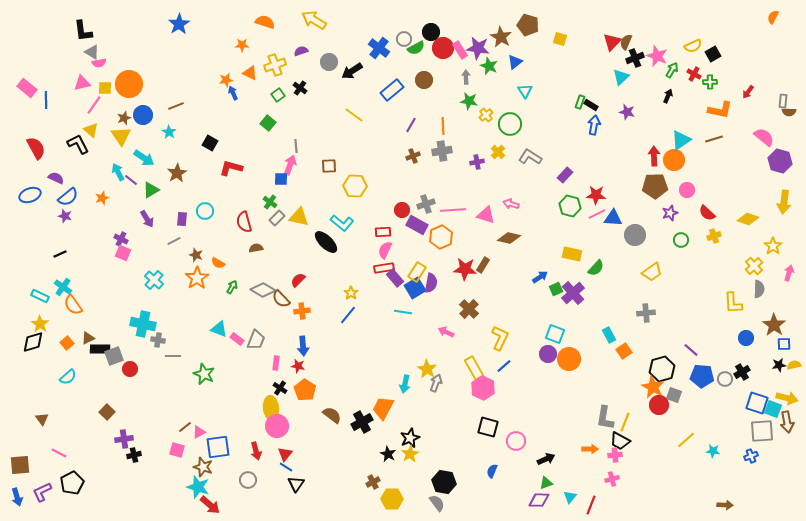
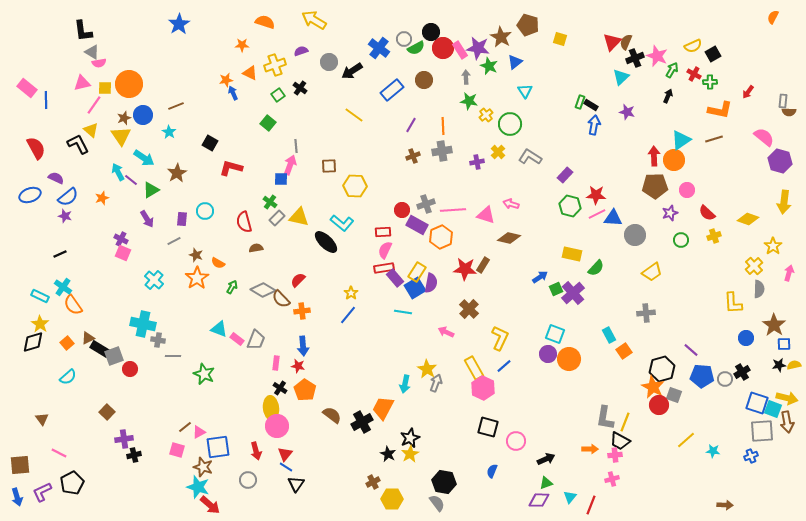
black rectangle at (100, 349): rotated 30 degrees clockwise
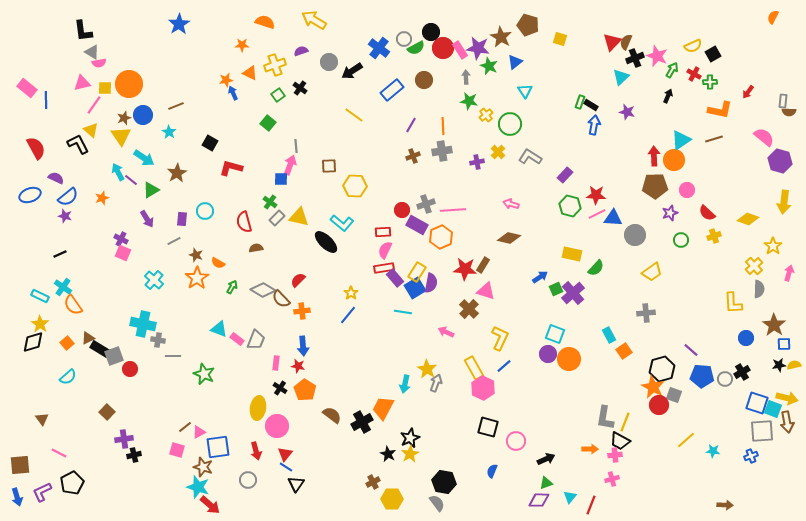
pink triangle at (486, 215): moved 76 px down
yellow ellipse at (271, 408): moved 13 px left; rotated 15 degrees clockwise
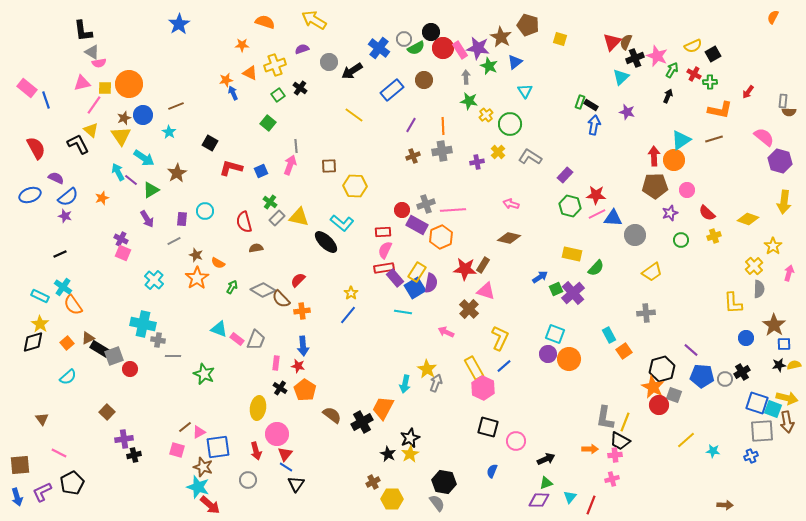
purple semicircle at (301, 51): moved 1 px right, 2 px up
blue line at (46, 100): rotated 18 degrees counterclockwise
blue square at (281, 179): moved 20 px left, 8 px up; rotated 24 degrees counterclockwise
pink circle at (277, 426): moved 8 px down
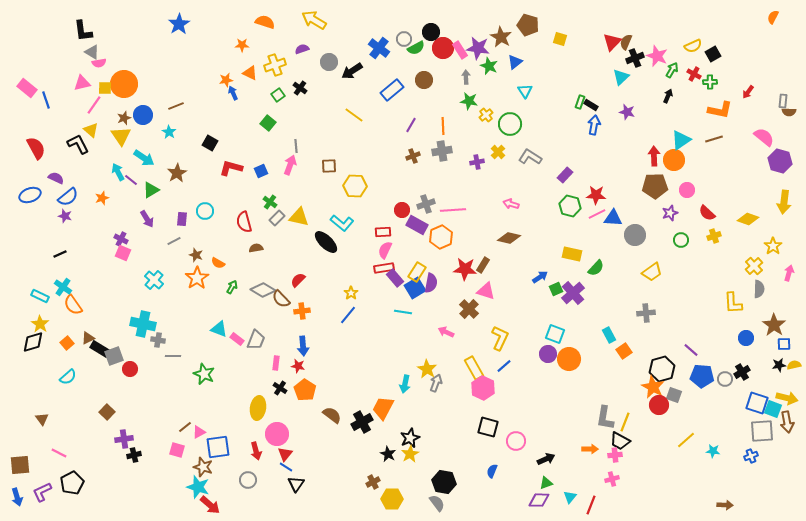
orange circle at (129, 84): moved 5 px left
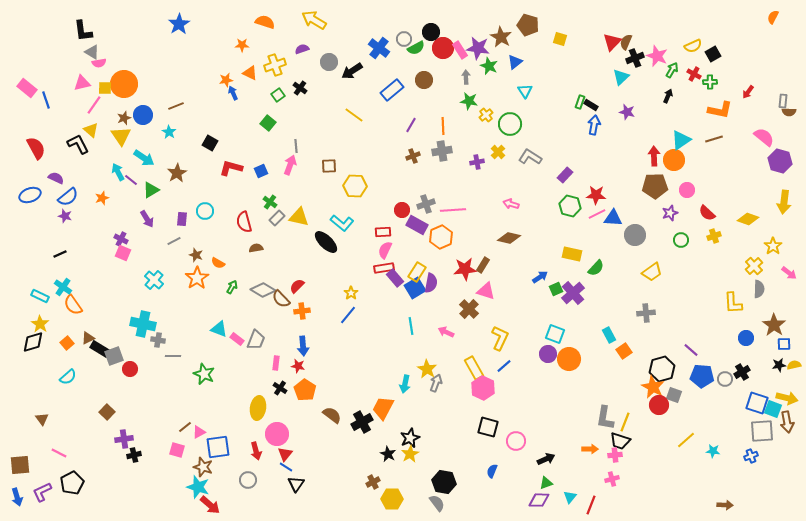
red star at (465, 269): rotated 10 degrees counterclockwise
pink arrow at (789, 273): rotated 112 degrees clockwise
red semicircle at (298, 280): moved 1 px left, 6 px down
cyan line at (403, 312): moved 8 px right, 14 px down; rotated 72 degrees clockwise
black trapezoid at (620, 441): rotated 10 degrees counterclockwise
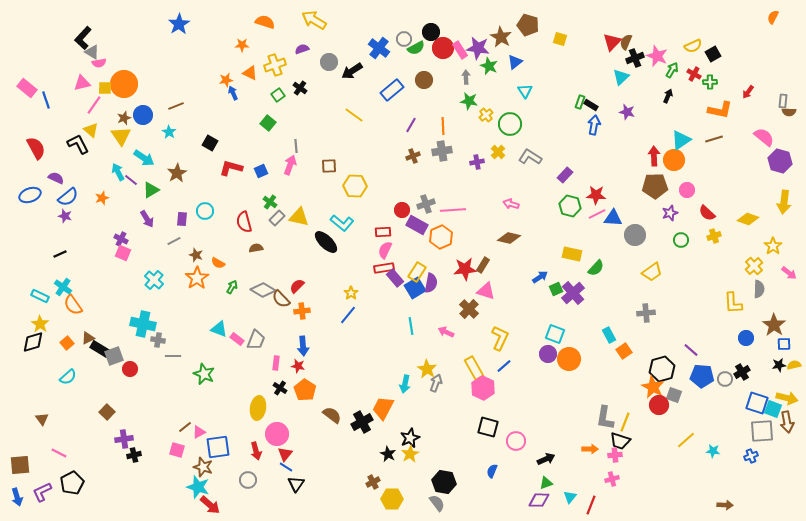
black L-shape at (83, 31): moved 7 px down; rotated 50 degrees clockwise
